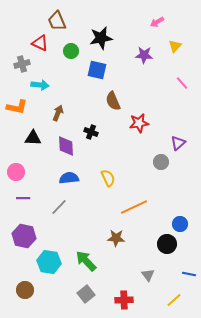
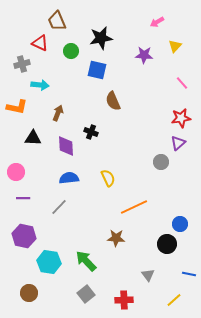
red star: moved 42 px right, 5 px up
brown circle: moved 4 px right, 3 px down
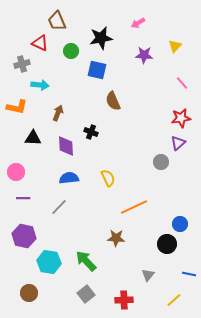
pink arrow: moved 19 px left, 1 px down
gray triangle: rotated 16 degrees clockwise
